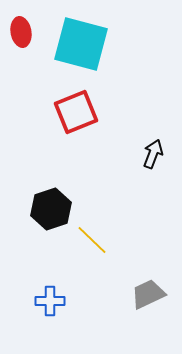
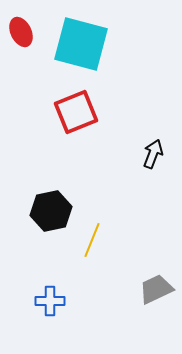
red ellipse: rotated 16 degrees counterclockwise
black hexagon: moved 2 px down; rotated 6 degrees clockwise
yellow line: rotated 68 degrees clockwise
gray trapezoid: moved 8 px right, 5 px up
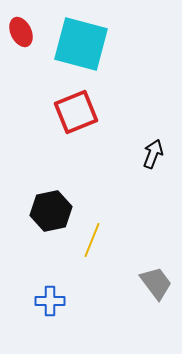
gray trapezoid: moved 6 px up; rotated 78 degrees clockwise
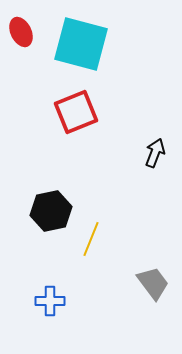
black arrow: moved 2 px right, 1 px up
yellow line: moved 1 px left, 1 px up
gray trapezoid: moved 3 px left
